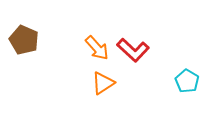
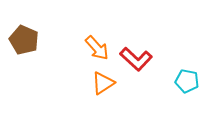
red L-shape: moved 3 px right, 9 px down
cyan pentagon: rotated 20 degrees counterclockwise
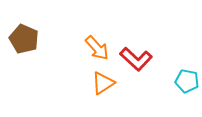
brown pentagon: moved 1 px up
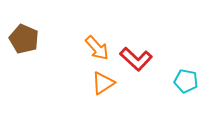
cyan pentagon: moved 1 px left
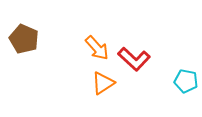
red L-shape: moved 2 px left
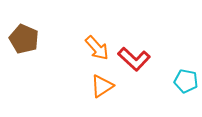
orange triangle: moved 1 px left, 3 px down
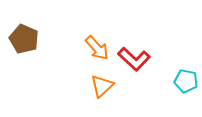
orange triangle: rotated 10 degrees counterclockwise
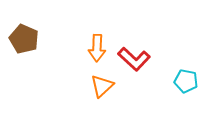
orange arrow: rotated 44 degrees clockwise
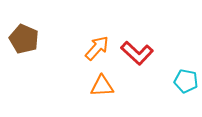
orange arrow: rotated 140 degrees counterclockwise
red L-shape: moved 3 px right, 6 px up
orange triangle: rotated 40 degrees clockwise
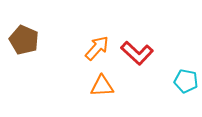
brown pentagon: moved 1 px down
